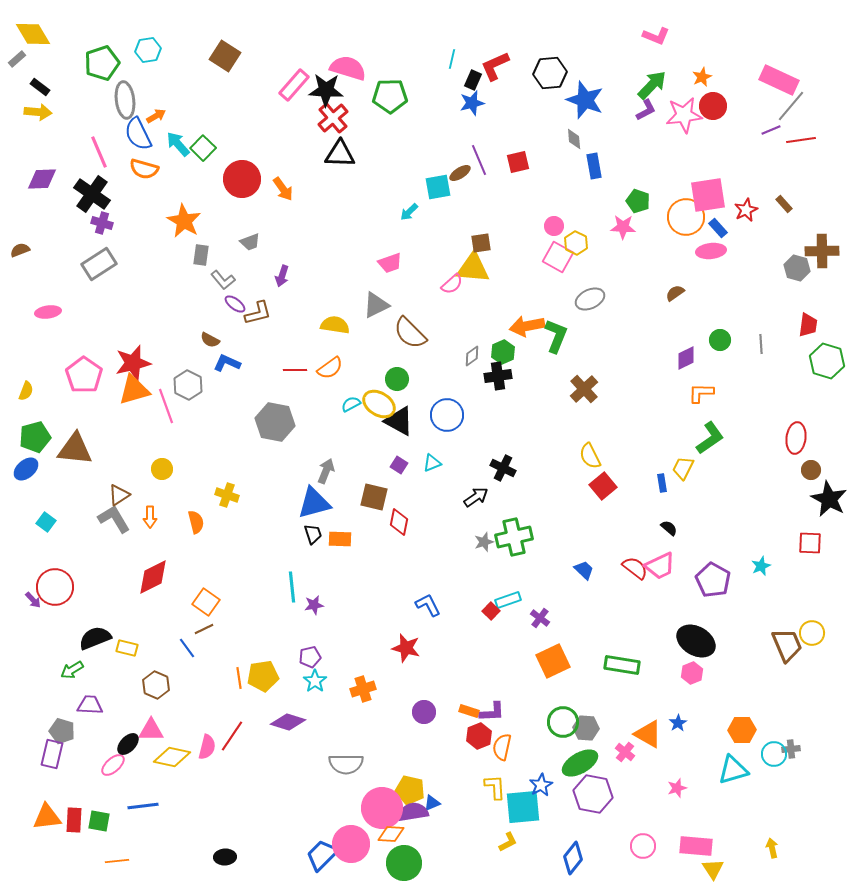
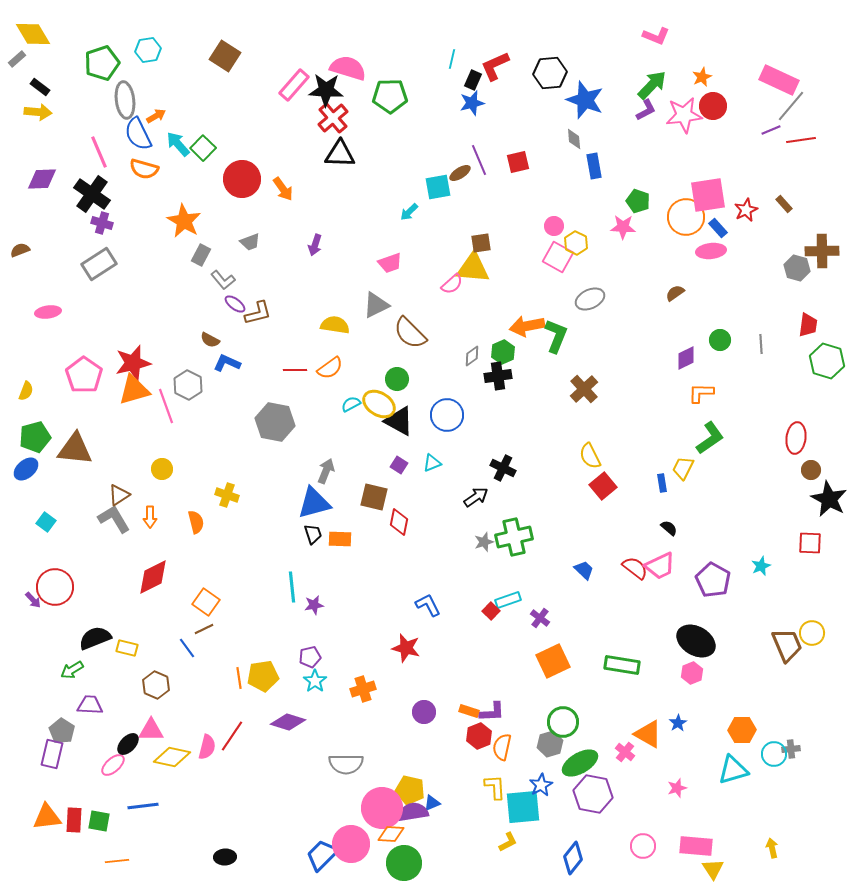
gray rectangle at (201, 255): rotated 20 degrees clockwise
purple arrow at (282, 276): moved 33 px right, 31 px up
gray hexagon at (586, 728): moved 36 px left, 16 px down; rotated 20 degrees counterclockwise
gray pentagon at (62, 731): rotated 15 degrees clockwise
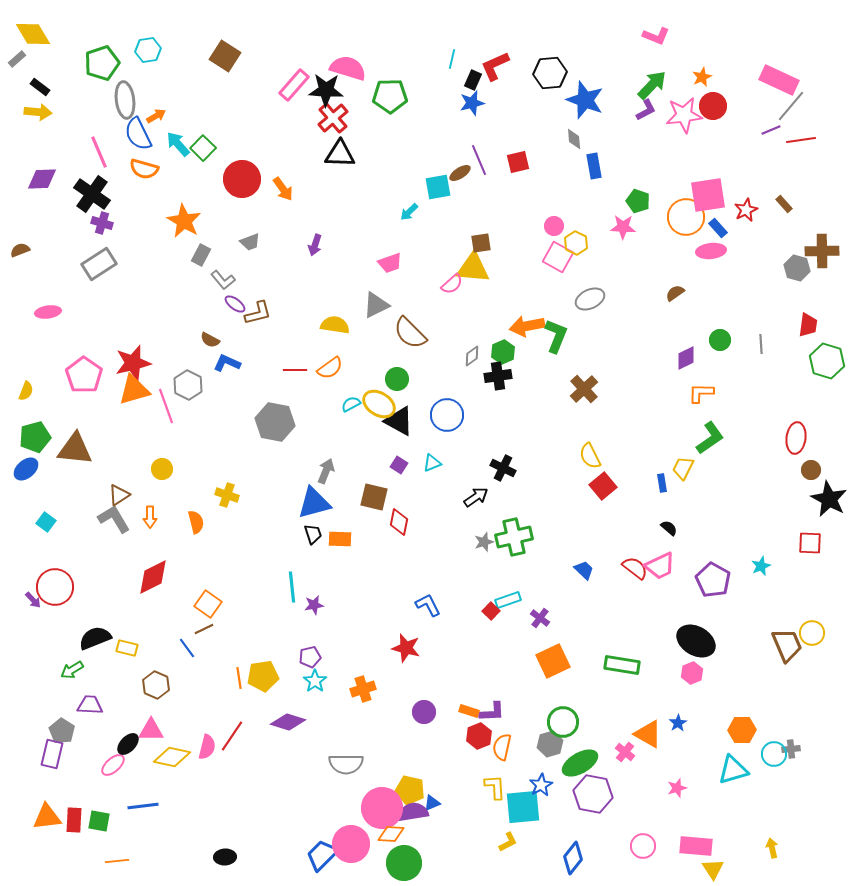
orange square at (206, 602): moved 2 px right, 2 px down
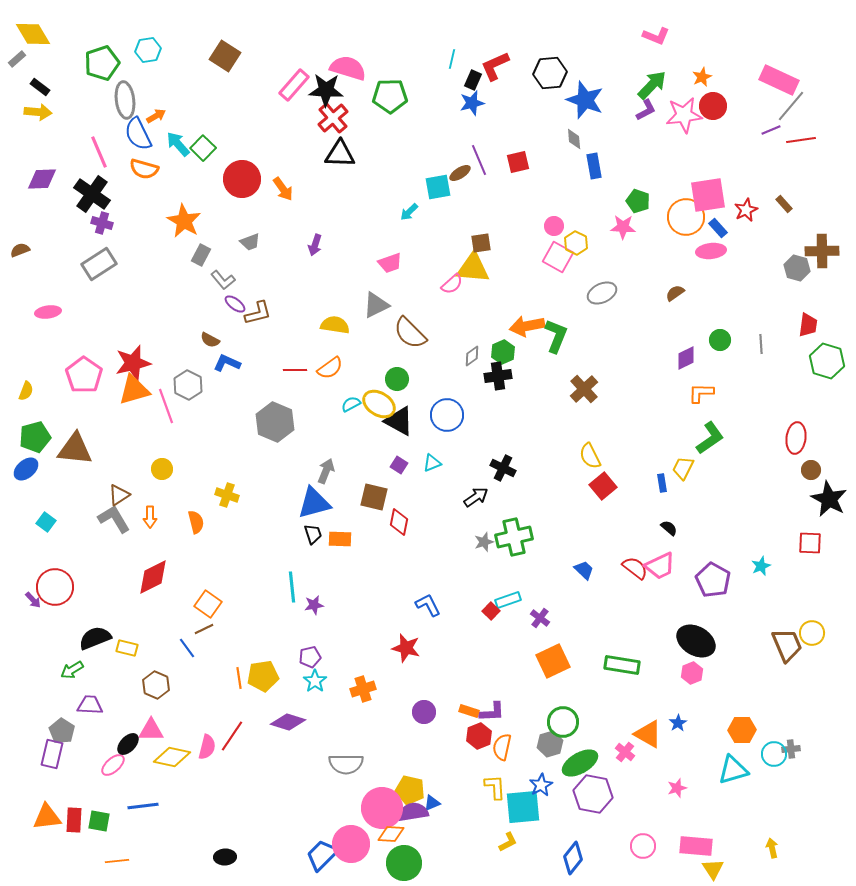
gray ellipse at (590, 299): moved 12 px right, 6 px up
gray hexagon at (275, 422): rotated 12 degrees clockwise
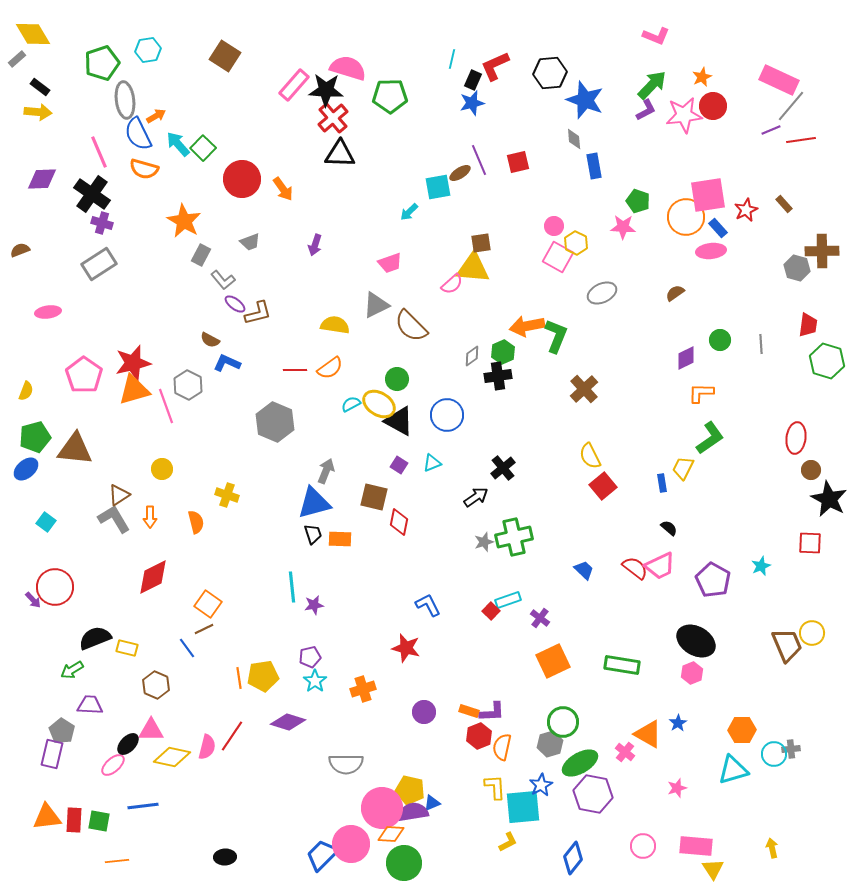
brown semicircle at (410, 333): moved 1 px right, 7 px up
black cross at (503, 468): rotated 25 degrees clockwise
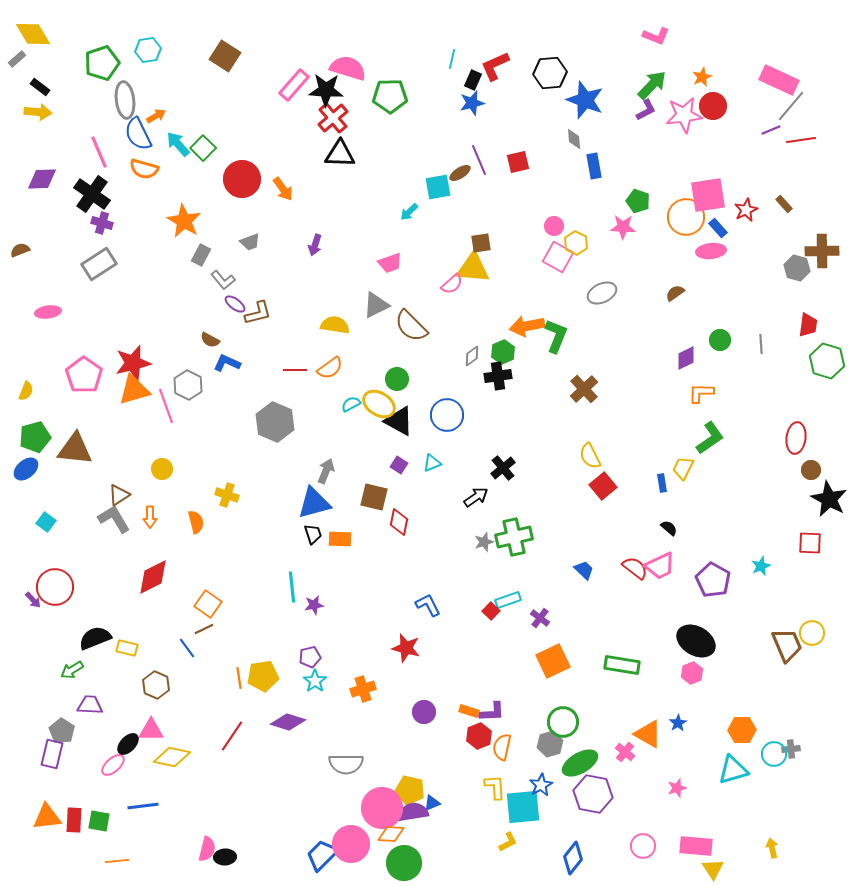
pink semicircle at (207, 747): moved 102 px down
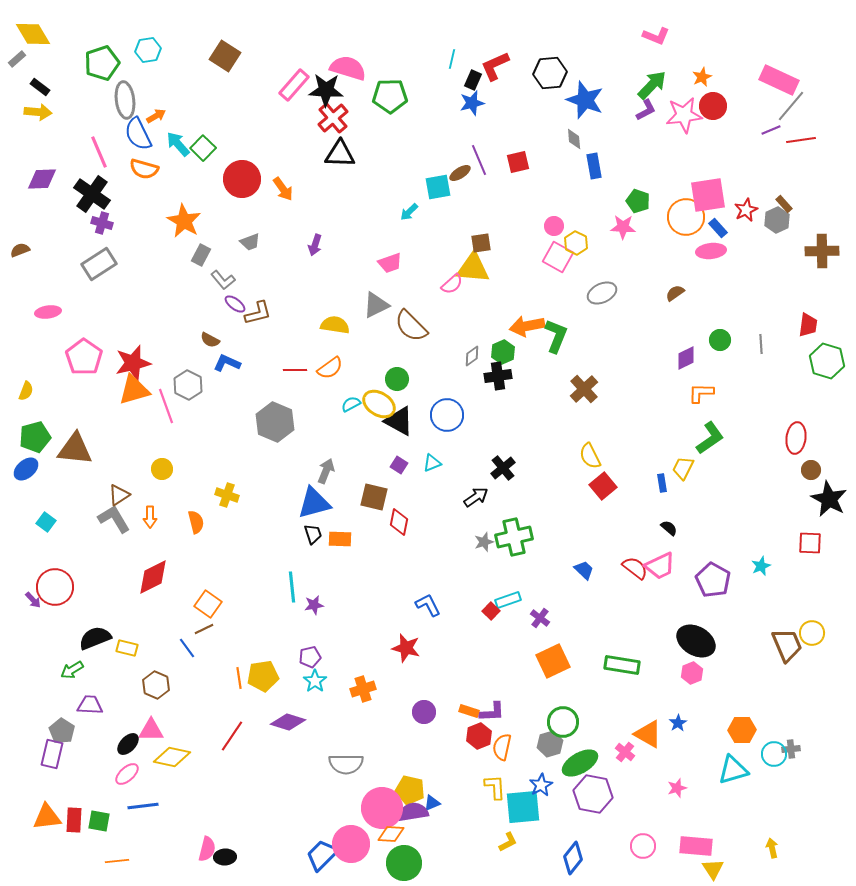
gray hexagon at (797, 268): moved 20 px left, 48 px up; rotated 20 degrees clockwise
pink pentagon at (84, 375): moved 18 px up
pink ellipse at (113, 765): moved 14 px right, 9 px down
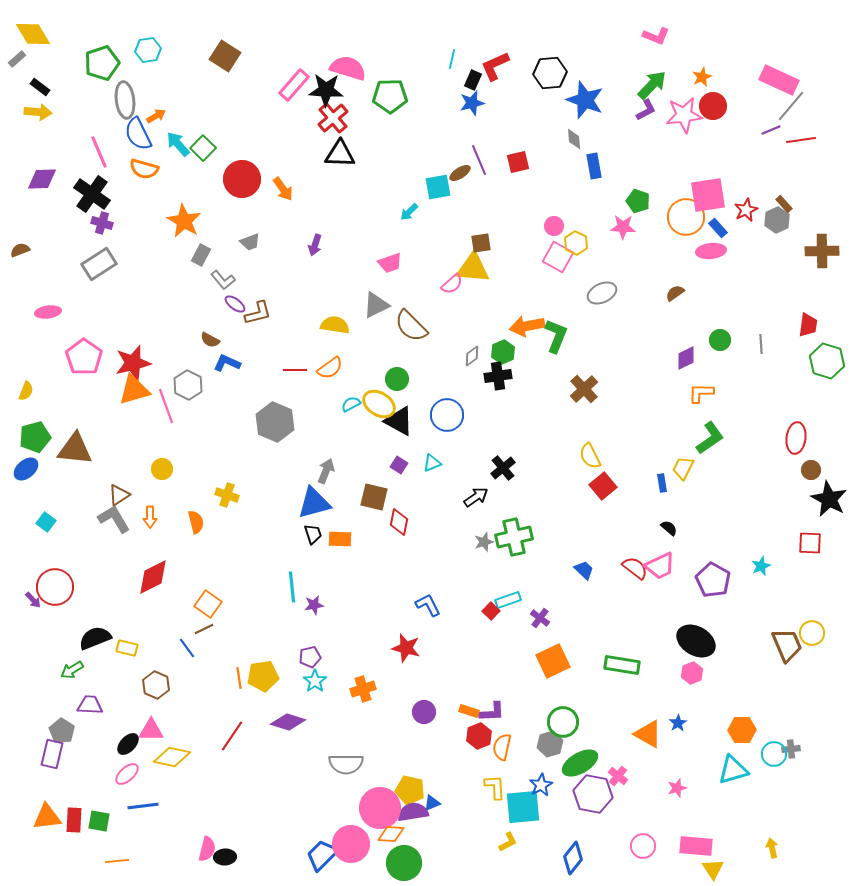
pink cross at (625, 752): moved 7 px left, 24 px down
pink circle at (382, 808): moved 2 px left
